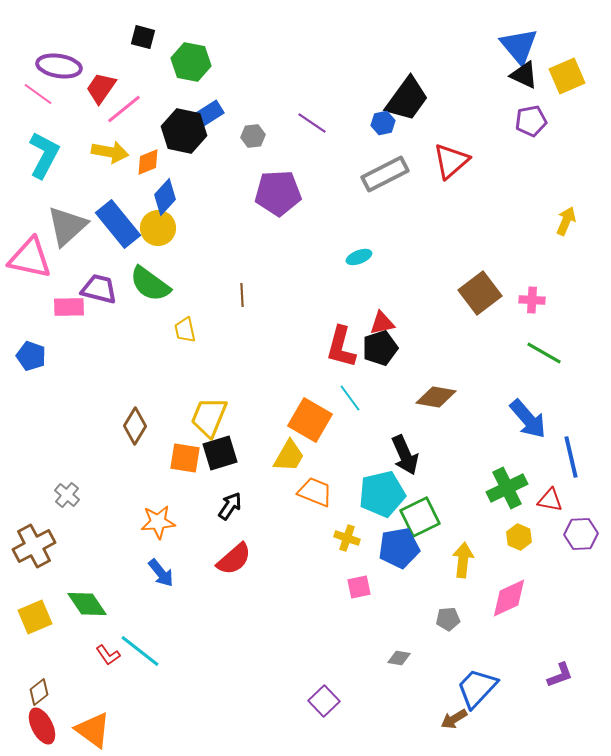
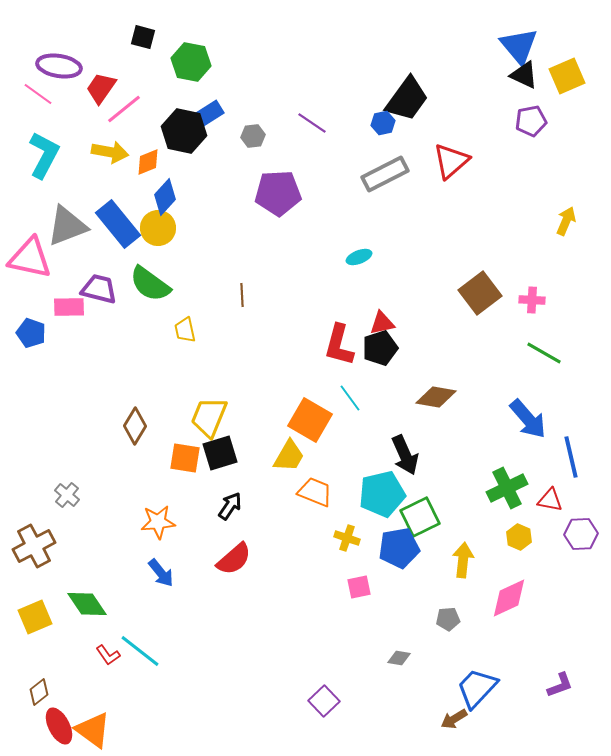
gray triangle at (67, 226): rotated 21 degrees clockwise
red L-shape at (341, 347): moved 2 px left, 2 px up
blue pentagon at (31, 356): moved 23 px up
purple L-shape at (560, 675): moved 10 px down
red ellipse at (42, 726): moved 17 px right
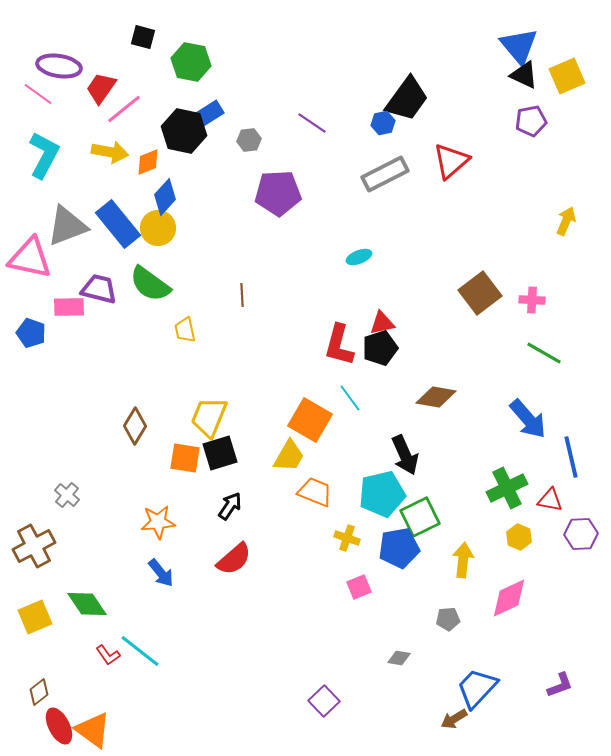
gray hexagon at (253, 136): moved 4 px left, 4 px down
pink square at (359, 587): rotated 10 degrees counterclockwise
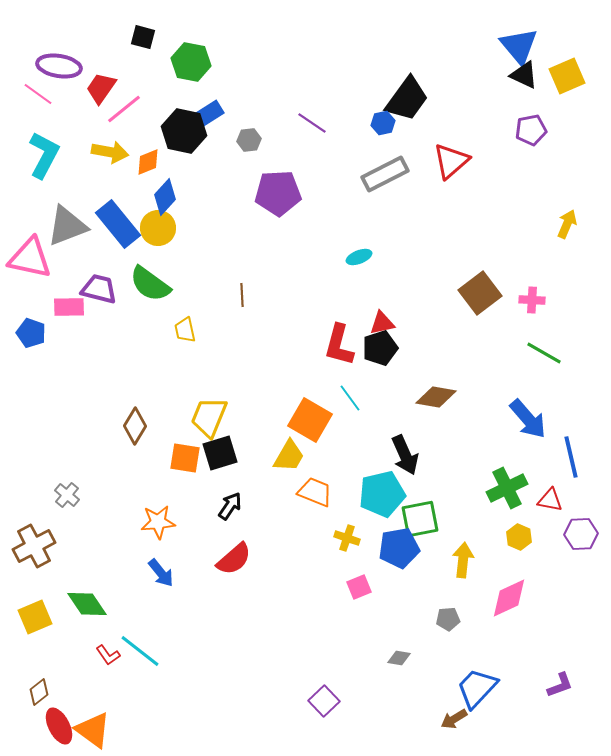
purple pentagon at (531, 121): moved 9 px down
yellow arrow at (566, 221): moved 1 px right, 3 px down
green square at (420, 517): moved 2 px down; rotated 15 degrees clockwise
